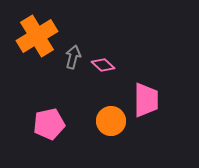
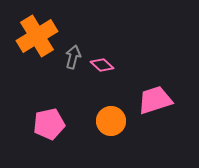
pink diamond: moved 1 px left
pink trapezoid: moved 9 px right; rotated 108 degrees counterclockwise
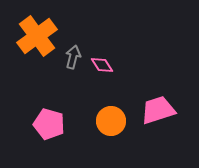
orange cross: rotated 6 degrees counterclockwise
pink diamond: rotated 15 degrees clockwise
pink trapezoid: moved 3 px right, 10 px down
pink pentagon: rotated 28 degrees clockwise
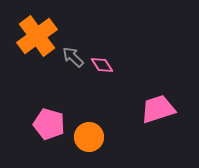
gray arrow: rotated 60 degrees counterclockwise
pink trapezoid: moved 1 px up
orange circle: moved 22 px left, 16 px down
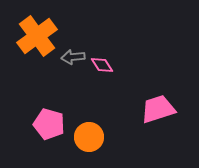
gray arrow: rotated 50 degrees counterclockwise
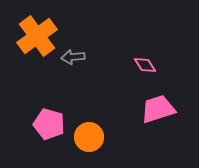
pink diamond: moved 43 px right
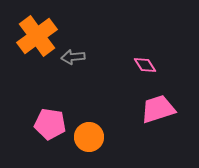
pink pentagon: moved 1 px right; rotated 8 degrees counterclockwise
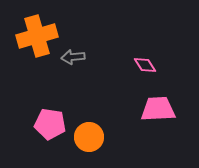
orange cross: rotated 21 degrees clockwise
pink trapezoid: rotated 15 degrees clockwise
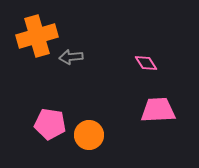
gray arrow: moved 2 px left
pink diamond: moved 1 px right, 2 px up
pink trapezoid: moved 1 px down
orange circle: moved 2 px up
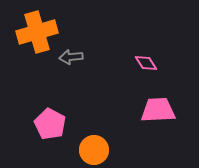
orange cross: moved 4 px up
pink pentagon: rotated 20 degrees clockwise
orange circle: moved 5 px right, 15 px down
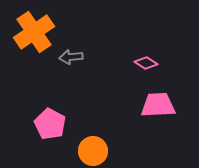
orange cross: moved 3 px left; rotated 18 degrees counterclockwise
pink diamond: rotated 25 degrees counterclockwise
pink trapezoid: moved 5 px up
orange circle: moved 1 px left, 1 px down
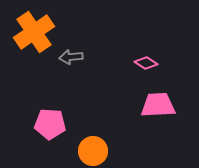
pink pentagon: rotated 24 degrees counterclockwise
